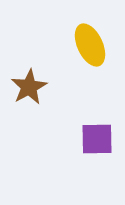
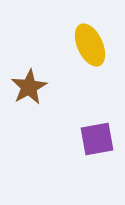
purple square: rotated 9 degrees counterclockwise
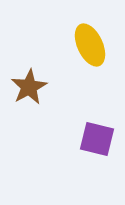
purple square: rotated 24 degrees clockwise
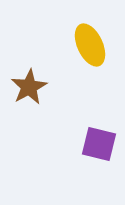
purple square: moved 2 px right, 5 px down
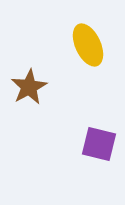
yellow ellipse: moved 2 px left
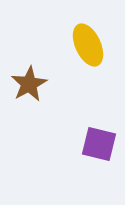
brown star: moved 3 px up
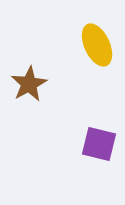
yellow ellipse: moved 9 px right
